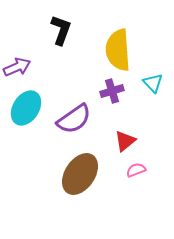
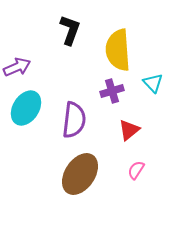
black L-shape: moved 9 px right
purple semicircle: moved 1 px down; rotated 48 degrees counterclockwise
red triangle: moved 4 px right, 11 px up
pink semicircle: rotated 36 degrees counterclockwise
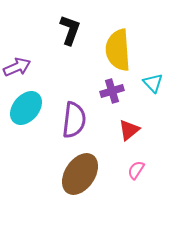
cyan ellipse: rotated 8 degrees clockwise
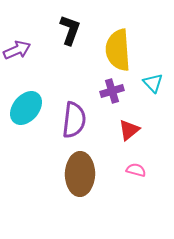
purple arrow: moved 17 px up
pink semicircle: rotated 72 degrees clockwise
brown ellipse: rotated 33 degrees counterclockwise
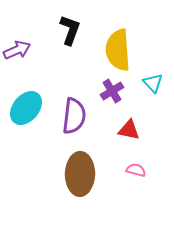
purple cross: rotated 15 degrees counterclockwise
purple semicircle: moved 4 px up
red triangle: rotated 50 degrees clockwise
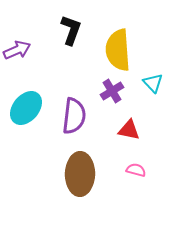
black L-shape: moved 1 px right
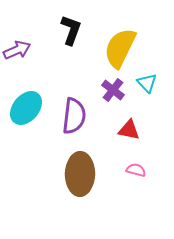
yellow semicircle: moved 2 px right, 2 px up; rotated 30 degrees clockwise
cyan triangle: moved 6 px left
purple cross: moved 1 px right, 1 px up; rotated 20 degrees counterclockwise
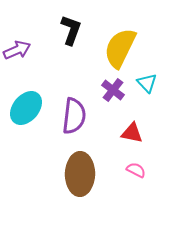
red triangle: moved 3 px right, 3 px down
pink semicircle: rotated 12 degrees clockwise
